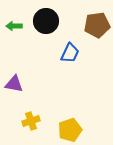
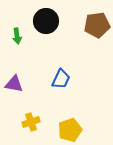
green arrow: moved 3 px right, 10 px down; rotated 98 degrees counterclockwise
blue trapezoid: moved 9 px left, 26 px down
yellow cross: moved 1 px down
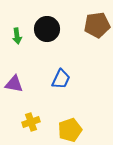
black circle: moved 1 px right, 8 px down
